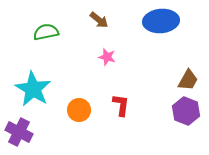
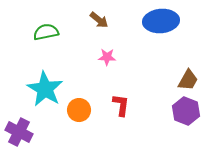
pink star: rotated 12 degrees counterclockwise
cyan star: moved 12 px right
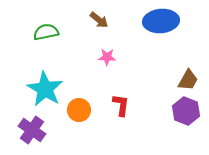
purple cross: moved 13 px right, 2 px up; rotated 8 degrees clockwise
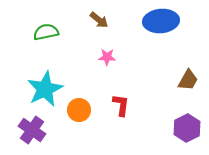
cyan star: rotated 15 degrees clockwise
purple hexagon: moved 1 px right, 17 px down; rotated 12 degrees clockwise
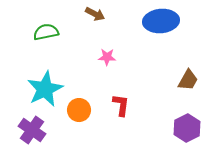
brown arrow: moved 4 px left, 6 px up; rotated 12 degrees counterclockwise
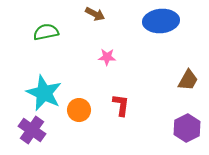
cyan star: moved 1 px left, 4 px down; rotated 21 degrees counterclockwise
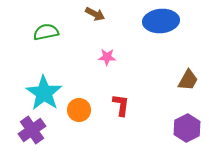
cyan star: rotated 9 degrees clockwise
purple cross: rotated 20 degrees clockwise
